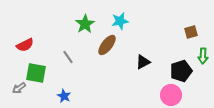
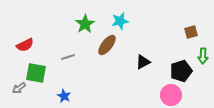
gray line: rotated 72 degrees counterclockwise
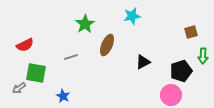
cyan star: moved 12 px right, 5 px up
brown ellipse: rotated 15 degrees counterclockwise
gray line: moved 3 px right
blue star: moved 1 px left
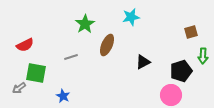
cyan star: moved 1 px left, 1 px down
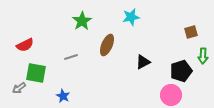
green star: moved 3 px left, 3 px up
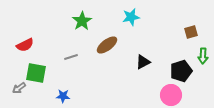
brown ellipse: rotated 30 degrees clockwise
blue star: rotated 24 degrees counterclockwise
